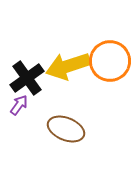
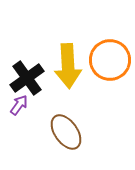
orange circle: moved 1 px up
yellow arrow: rotated 75 degrees counterclockwise
brown ellipse: moved 3 px down; rotated 33 degrees clockwise
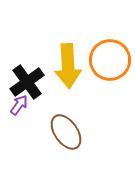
black cross: moved 4 px down
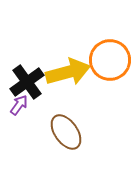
yellow arrow: moved 6 px down; rotated 102 degrees counterclockwise
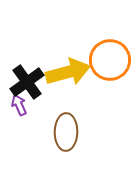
purple arrow: rotated 60 degrees counterclockwise
brown ellipse: rotated 36 degrees clockwise
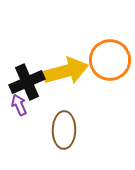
yellow arrow: moved 2 px left, 1 px up
black cross: rotated 12 degrees clockwise
brown ellipse: moved 2 px left, 2 px up
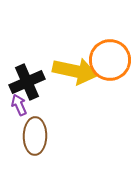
yellow arrow: moved 9 px right; rotated 27 degrees clockwise
brown ellipse: moved 29 px left, 6 px down
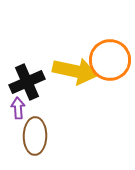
purple arrow: moved 1 px left, 3 px down; rotated 20 degrees clockwise
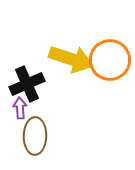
yellow arrow: moved 4 px left, 12 px up; rotated 6 degrees clockwise
black cross: moved 2 px down
purple arrow: moved 2 px right
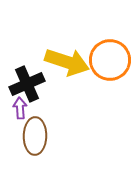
yellow arrow: moved 4 px left, 3 px down
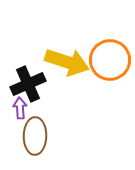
black cross: moved 1 px right
